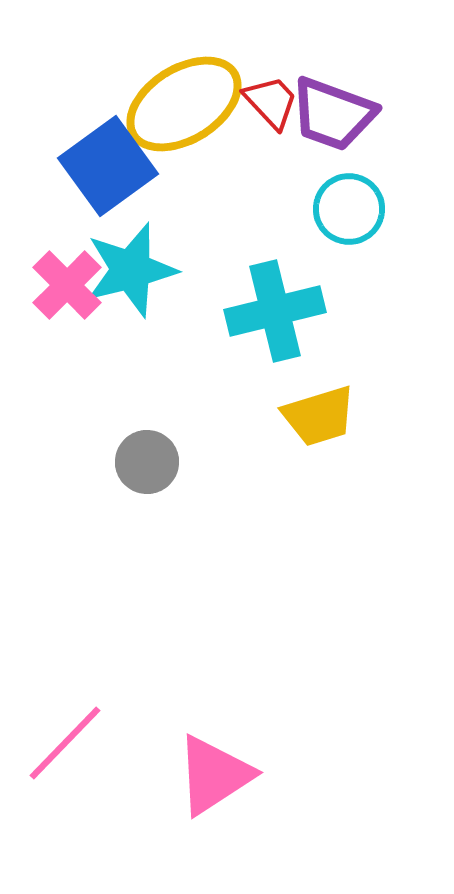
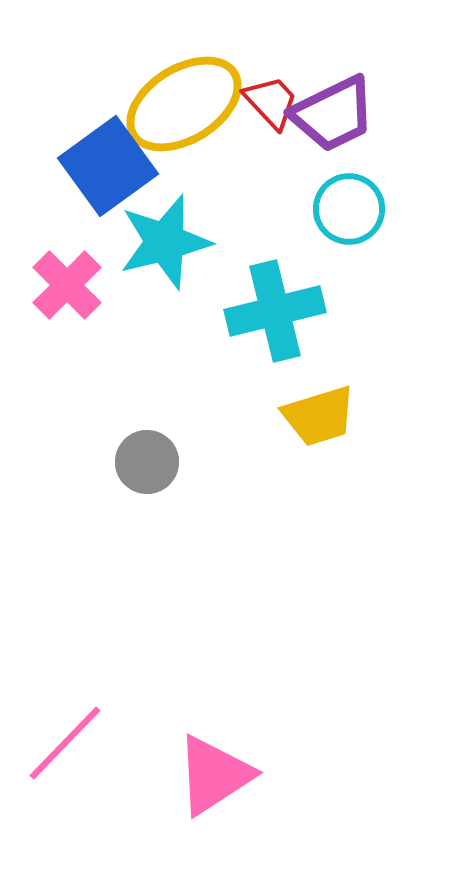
purple trapezoid: rotated 46 degrees counterclockwise
cyan star: moved 34 px right, 28 px up
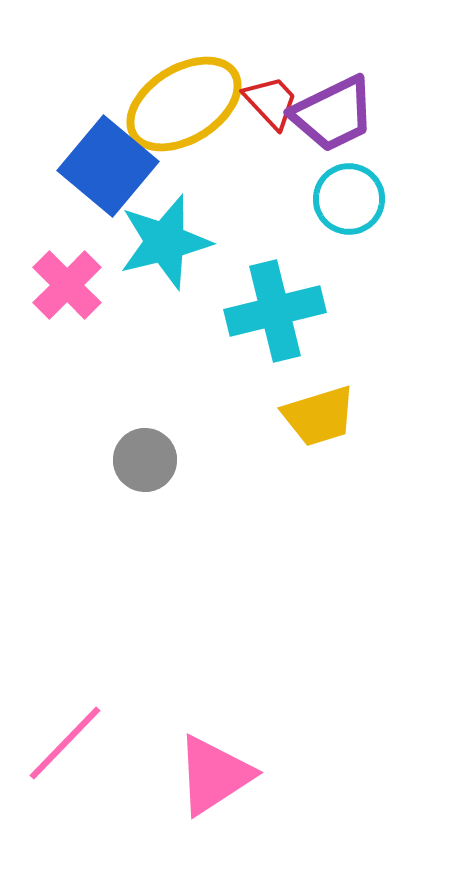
blue square: rotated 14 degrees counterclockwise
cyan circle: moved 10 px up
gray circle: moved 2 px left, 2 px up
